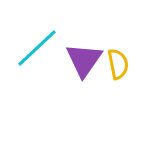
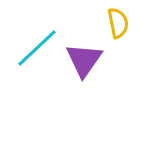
yellow semicircle: moved 41 px up
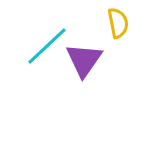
cyan line: moved 10 px right, 2 px up
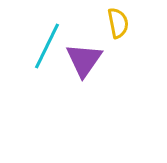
cyan line: rotated 21 degrees counterclockwise
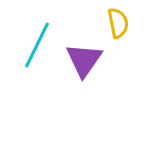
cyan line: moved 10 px left, 1 px up
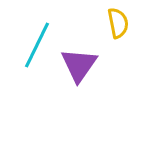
purple triangle: moved 5 px left, 5 px down
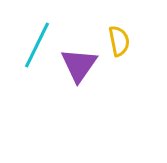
yellow semicircle: moved 1 px right, 18 px down
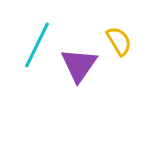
yellow semicircle: rotated 20 degrees counterclockwise
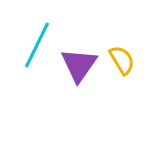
yellow semicircle: moved 3 px right, 19 px down
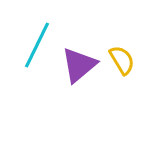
purple triangle: rotated 15 degrees clockwise
